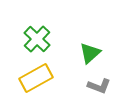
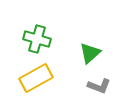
green cross: rotated 28 degrees counterclockwise
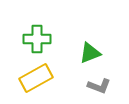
green cross: rotated 16 degrees counterclockwise
green triangle: rotated 20 degrees clockwise
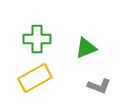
green triangle: moved 4 px left, 5 px up
yellow rectangle: moved 1 px left
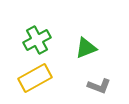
green cross: moved 1 px down; rotated 28 degrees counterclockwise
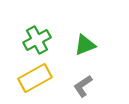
green triangle: moved 1 px left, 3 px up
gray L-shape: moved 16 px left; rotated 125 degrees clockwise
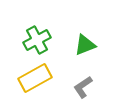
gray L-shape: moved 1 px down
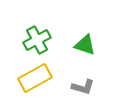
green triangle: rotated 40 degrees clockwise
gray L-shape: rotated 130 degrees counterclockwise
